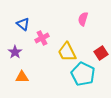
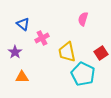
yellow trapezoid: rotated 15 degrees clockwise
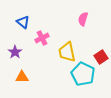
blue triangle: moved 2 px up
red square: moved 4 px down
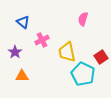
pink cross: moved 2 px down
orange triangle: moved 1 px up
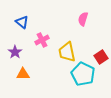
blue triangle: moved 1 px left
orange triangle: moved 1 px right, 2 px up
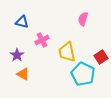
blue triangle: rotated 24 degrees counterclockwise
purple star: moved 2 px right, 3 px down
orange triangle: rotated 32 degrees clockwise
